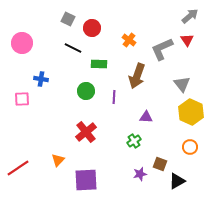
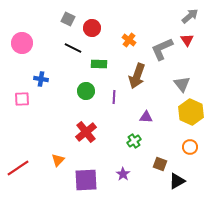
purple star: moved 17 px left; rotated 24 degrees counterclockwise
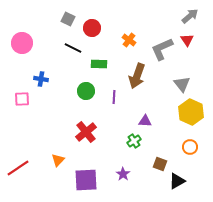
purple triangle: moved 1 px left, 4 px down
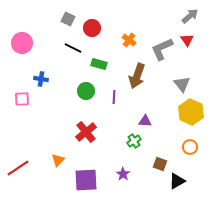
green rectangle: rotated 14 degrees clockwise
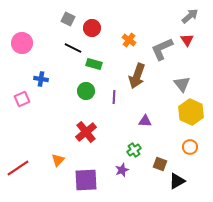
green rectangle: moved 5 px left
pink square: rotated 21 degrees counterclockwise
green cross: moved 9 px down
purple star: moved 1 px left, 4 px up; rotated 16 degrees clockwise
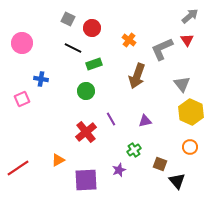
green rectangle: rotated 35 degrees counterclockwise
purple line: moved 3 px left, 22 px down; rotated 32 degrees counterclockwise
purple triangle: rotated 16 degrees counterclockwise
orange triangle: rotated 16 degrees clockwise
purple star: moved 3 px left
black triangle: rotated 42 degrees counterclockwise
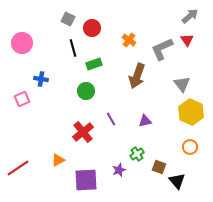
black line: rotated 48 degrees clockwise
red cross: moved 3 px left
green cross: moved 3 px right, 4 px down
brown square: moved 1 px left, 3 px down
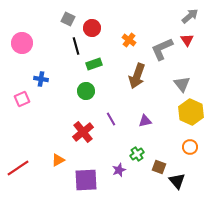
black line: moved 3 px right, 2 px up
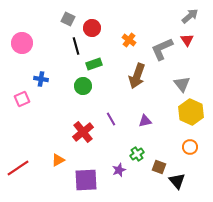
green circle: moved 3 px left, 5 px up
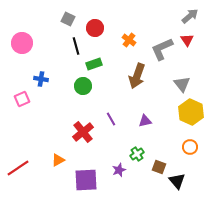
red circle: moved 3 px right
